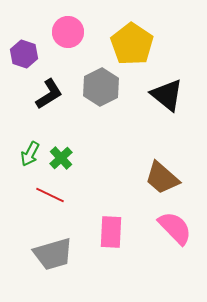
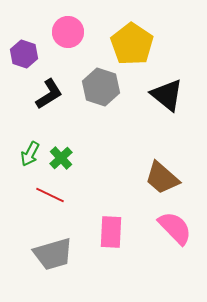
gray hexagon: rotated 15 degrees counterclockwise
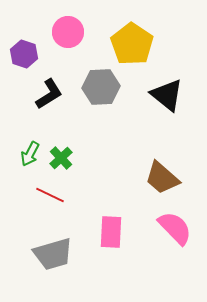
gray hexagon: rotated 21 degrees counterclockwise
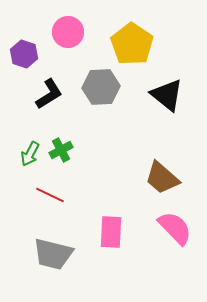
green cross: moved 8 px up; rotated 15 degrees clockwise
gray trapezoid: rotated 30 degrees clockwise
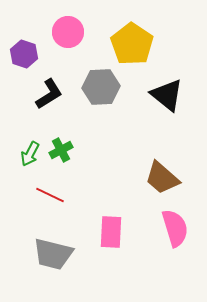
pink semicircle: rotated 27 degrees clockwise
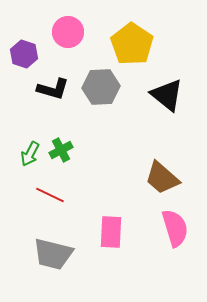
black L-shape: moved 4 px right, 5 px up; rotated 48 degrees clockwise
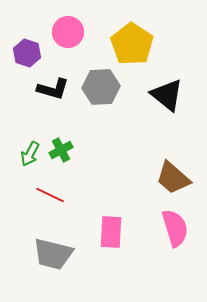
purple hexagon: moved 3 px right, 1 px up
brown trapezoid: moved 11 px right
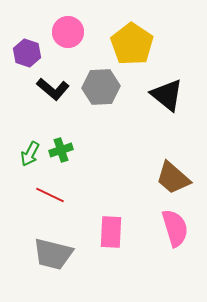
black L-shape: rotated 24 degrees clockwise
green cross: rotated 10 degrees clockwise
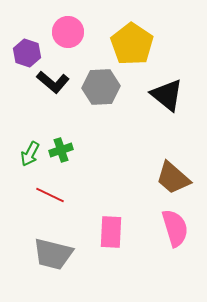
black L-shape: moved 7 px up
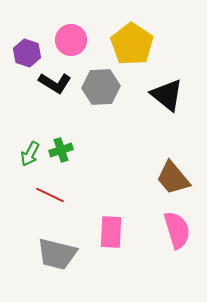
pink circle: moved 3 px right, 8 px down
black L-shape: moved 2 px right, 1 px down; rotated 8 degrees counterclockwise
brown trapezoid: rotated 9 degrees clockwise
pink semicircle: moved 2 px right, 2 px down
gray trapezoid: moved 4 px right
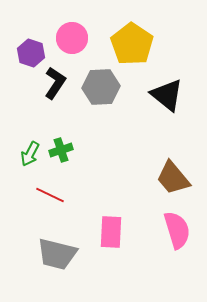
pink circle: moved 1 px right, 2 px up
purple hexagon: moved 4 px right
black L-shape: rotated 88 degrees counterclockwise
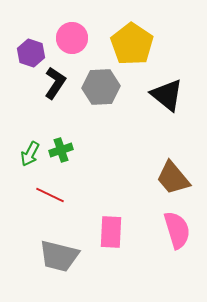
gray trapezoid: moved 2 px right, 2 px down
